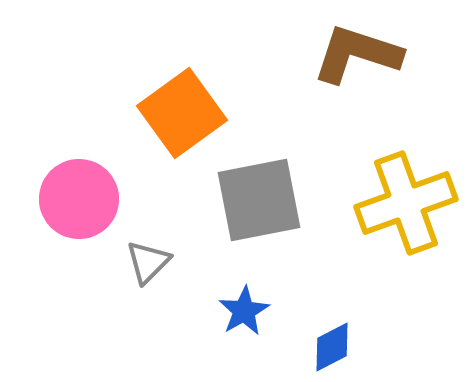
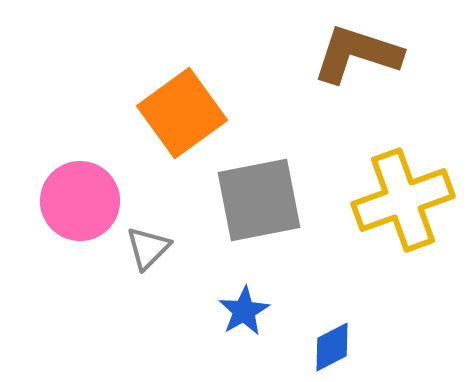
pink circle: moved 1 px right, 2 px down
yellow cross: moved 3 px left, 3 px up
gray triangle: moved 14 px up
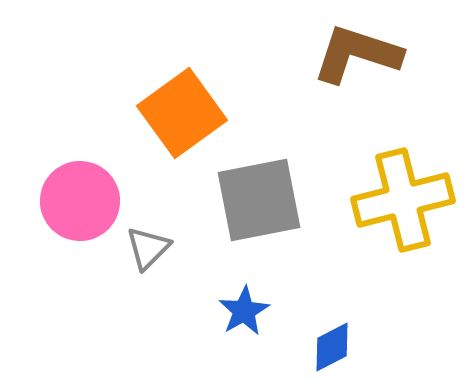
yellow cross: rotated 6 degrees clockwise
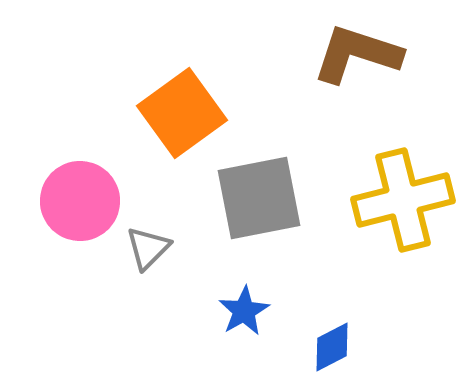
gray square: moved 2 px up
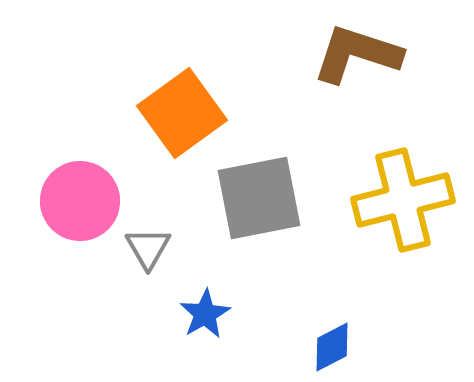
gray triangle: rotated 15 degrees counterclockwise
blue star: moved 39 px left, 3 px down
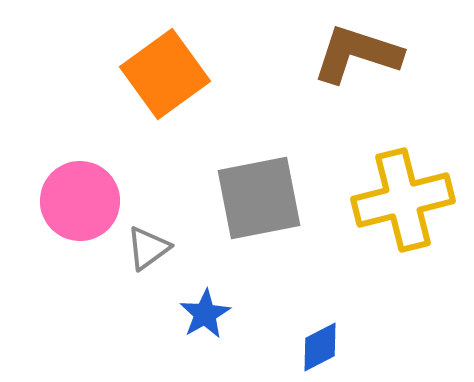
orange square: moved 17 px left, 39 px up
gray triangle: rotated 24 degrees clockwise
blue diamond: moved 12 px left
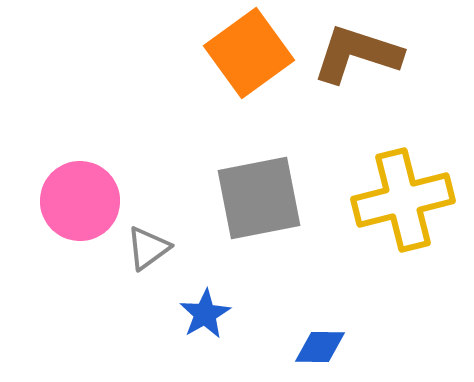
orange square: moved 84 px right, 21 px up
blue diamond: rotated 28 degrees clockwise
